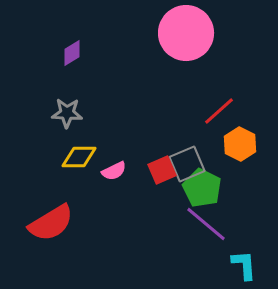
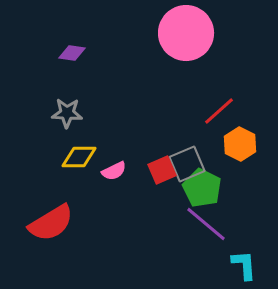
purple diamond: rotated 40 degrees clockwise
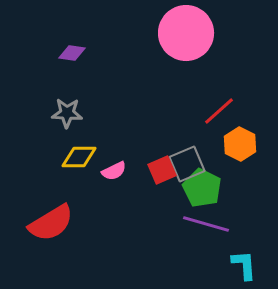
purple line: rotated 24 degrees counterclockwise
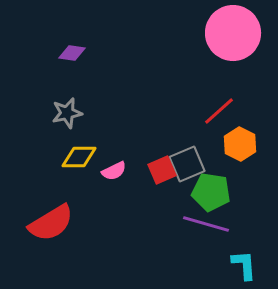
pink circle: moved 47 px right
gray star: rotated 16 degrees counterclockwise
green pentagon: moved 9 px right, 4 px down; rotated 18 degrees counterclockwise
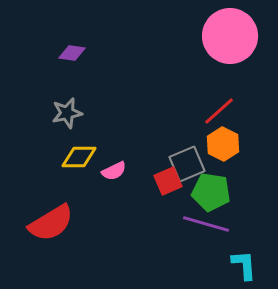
pink circle: moved 3 px left, 3 px down
orange hexagon: moved 17 px left
red square: moved 6 px right, 11 px down
